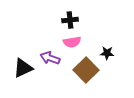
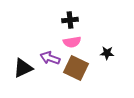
brown square: moved 10 px left, 2 px up; rotated 20 degrees counterclockwise
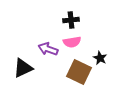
black cross: moved 1 px right
black star: moved 7 px left, 5 px down; rotated 24 degrees clockwise
purple arrow: moved 2 px left, 9 px up
brown square: moved 3 px right, 4 px down
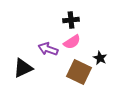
pink semicircle: rotated 24 degrees counterclockwise
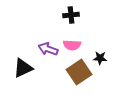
black cross: moved 5 px up
pink semicircle: moved 3 px down; rotated 36 degrees clockwise
black star: rotated 24 degrees counterclockwise
brown square: rotated 30 degrees clockwise
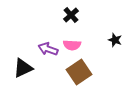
black cross: rotated 35 degrees counterclockwise
black star: moved 15 px right, 18 px up; rotated 16 degrees clockwise
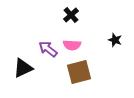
purple arrow: rotated 18 degrees clockwise
brown square: rotated 20 degrees clockwise
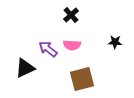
black star: moved 2 px down; rotated 16 degrees counterclockwise
black triangle: moved 2 px right
brown square: moved 3 px right, 7 px down
